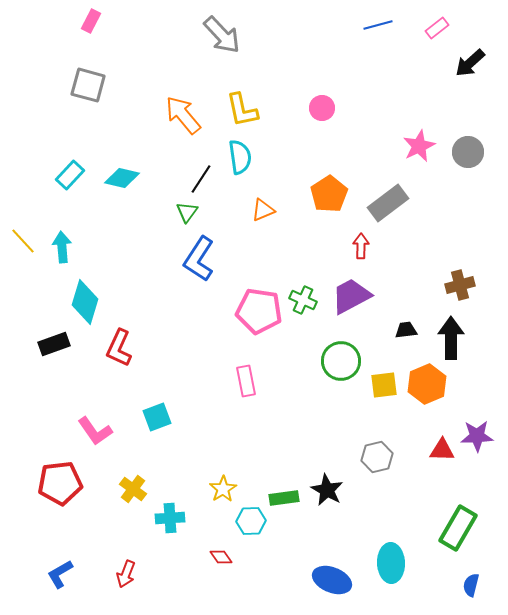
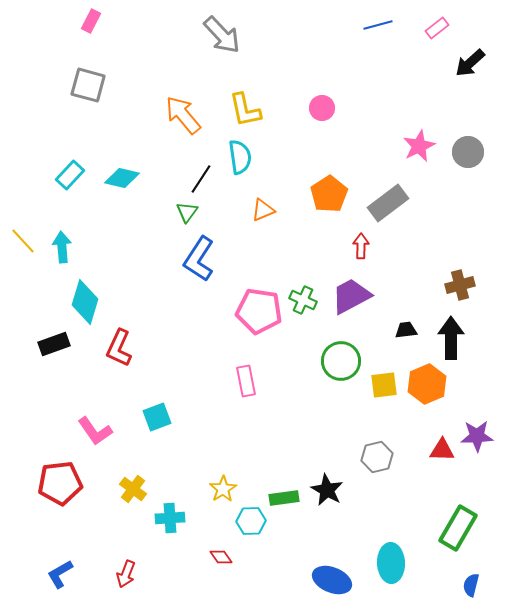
yellow L-shape at (242, 110): moved 3 px right
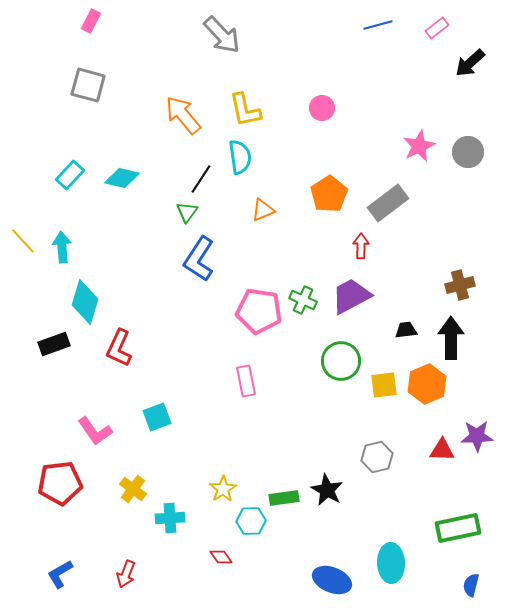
green rectangle at (458, 528): rotated 48 degrees clockwise
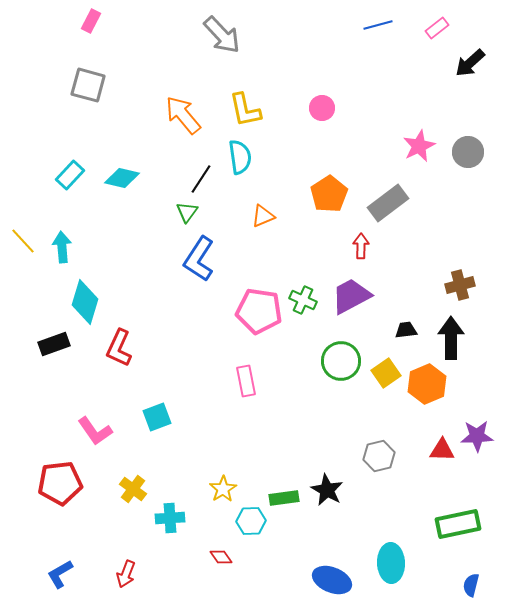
orange triangle at (263, 210): moved 6 px down
yellow square at (384, 385): moved 2 px right, 12 px up; rotated 28 degrees counterclockwise
gray hexagon at (377, 457): moved 2 px right, 1 px up
green rectangle at (458, 528): moved 4 px up
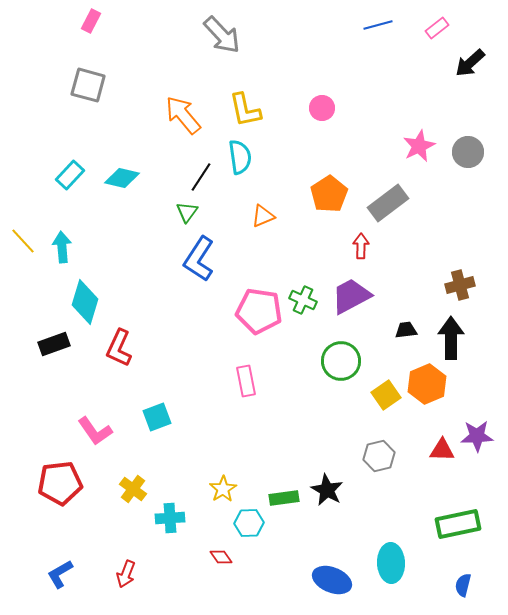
black line at (201, 179): moved 2 px up
yellow square at (386, 373): moved 22 px down
cyan hexagon at (251, 521): moved 2 px left, 2 px down
blue semicircle at (471, 585): moved 8 px left
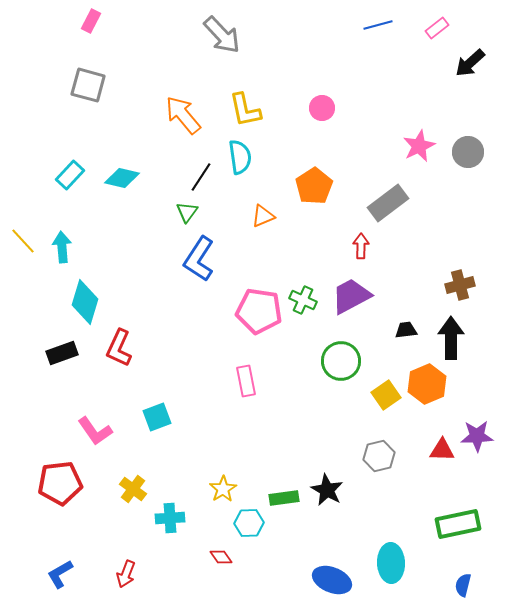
orange pentagon at (329, 194): moved 15 px left, 8 px up
black rectangle at (54, 344): moved 8 px right, 9 px down
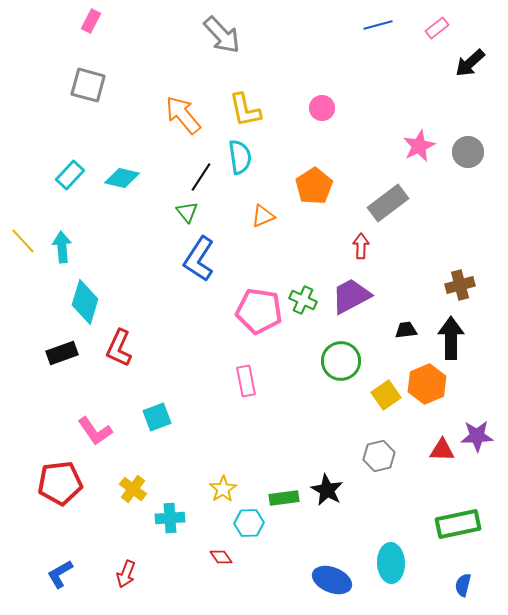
green triangle at (187, 212): rotated 15 degrees counterclockwise
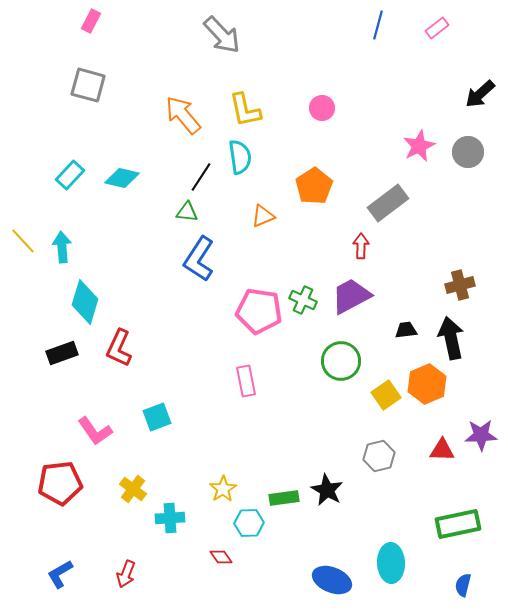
blue line at (378, 25): rotated 60 degrees counterclockwise
black arrow at (470, 63): moved 10 px right, 31 px down
green triangle at (187, 212): rotated 45 degrees counterclockwise
black arrow at (451, 338): rotated 12 degrees counterclockwise
purple star at (477, 436): moved 4 px right, 1 px up
